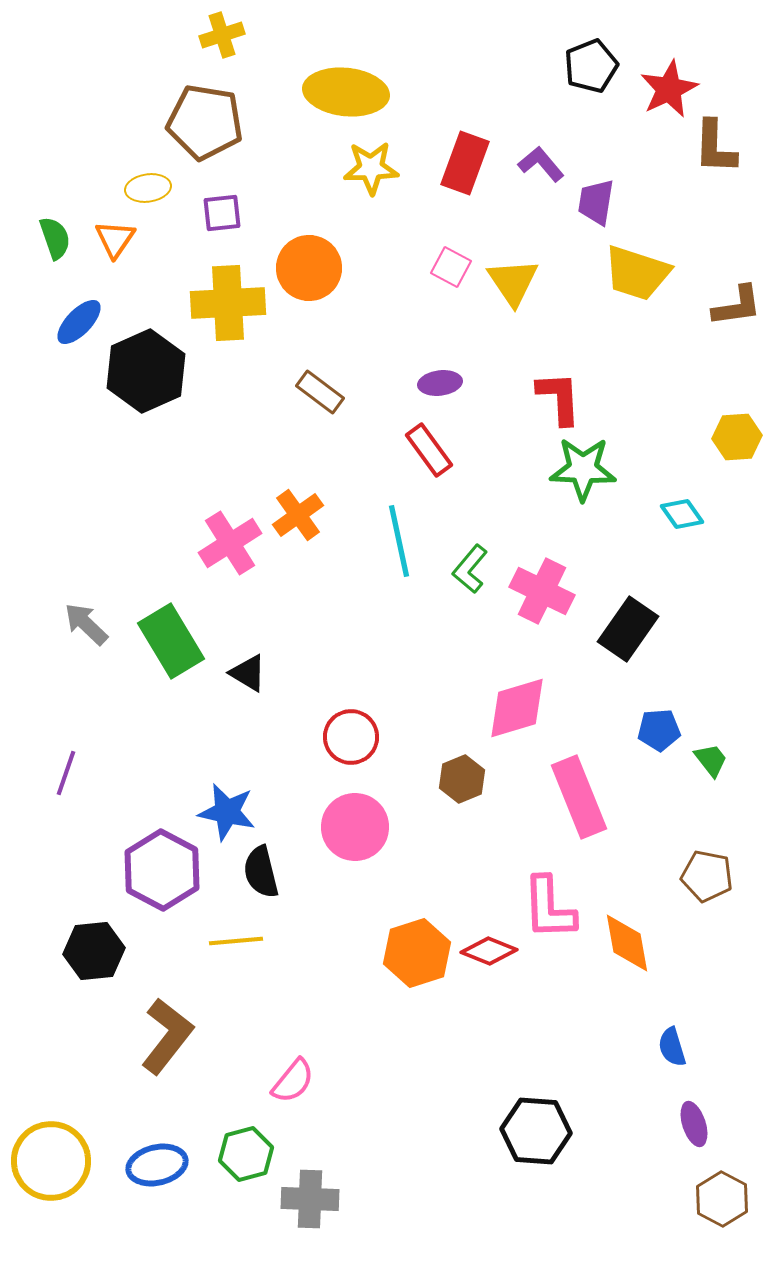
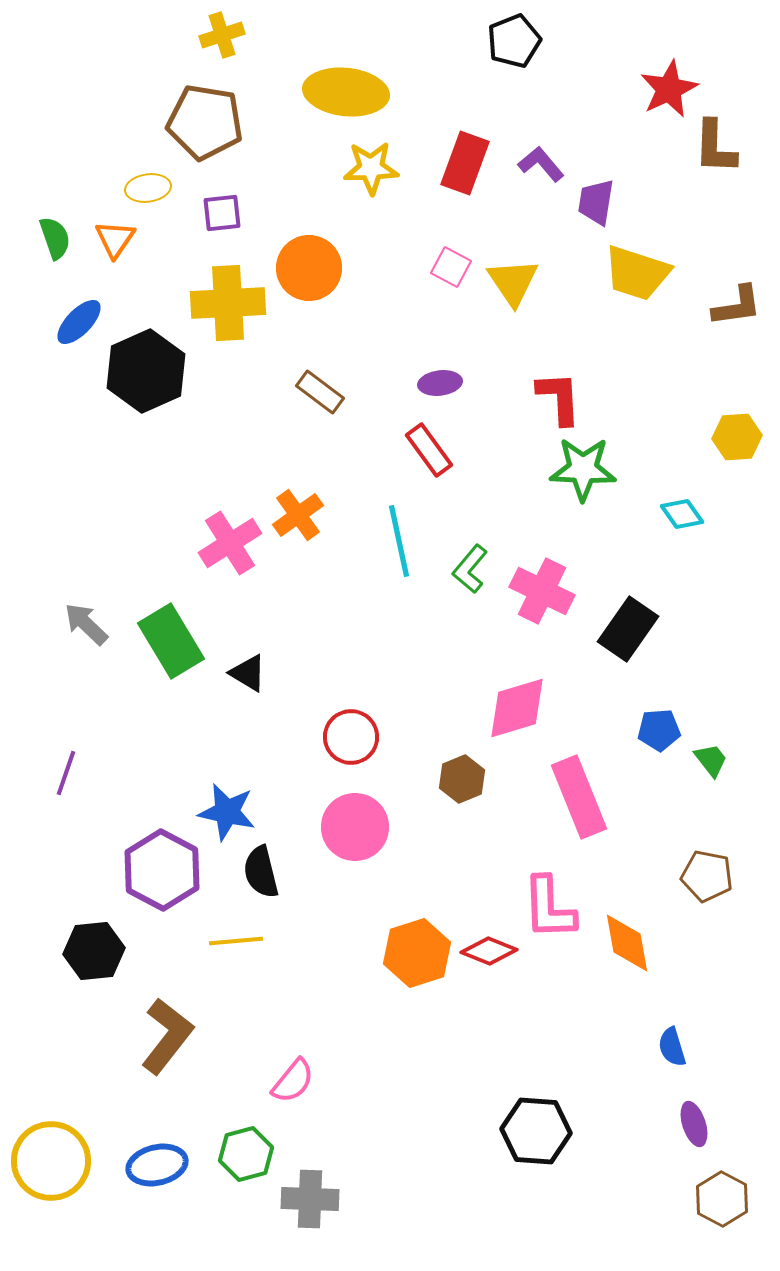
black pentagon at (591, 66): moved 77 px left, 25 px up
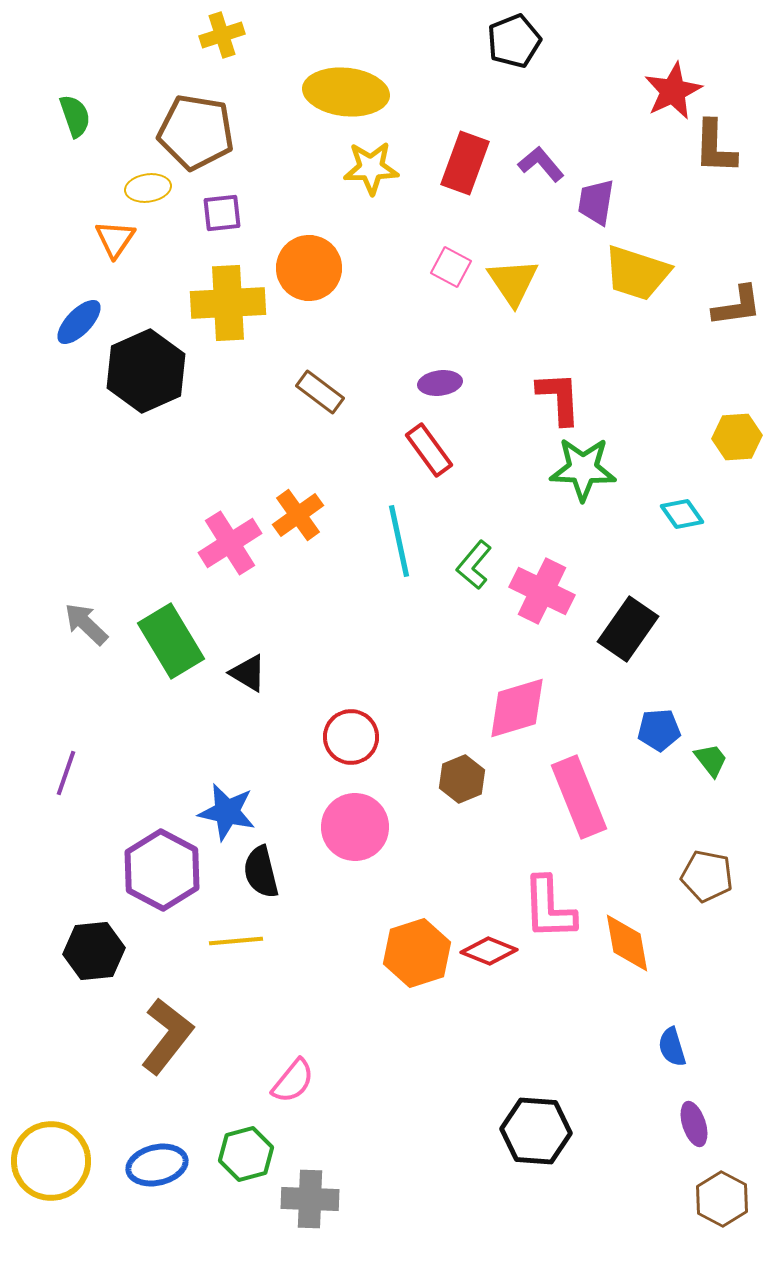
red star at (669, 89): moved 4 px right, 2 px down
brown pentagon at (205, 122): moved 9 px left, 10 px down
green semicircle at (55, 238): moved 20 px right, 122 px up
green L-shape at (470, 569): moved 4 px right, 4 px up
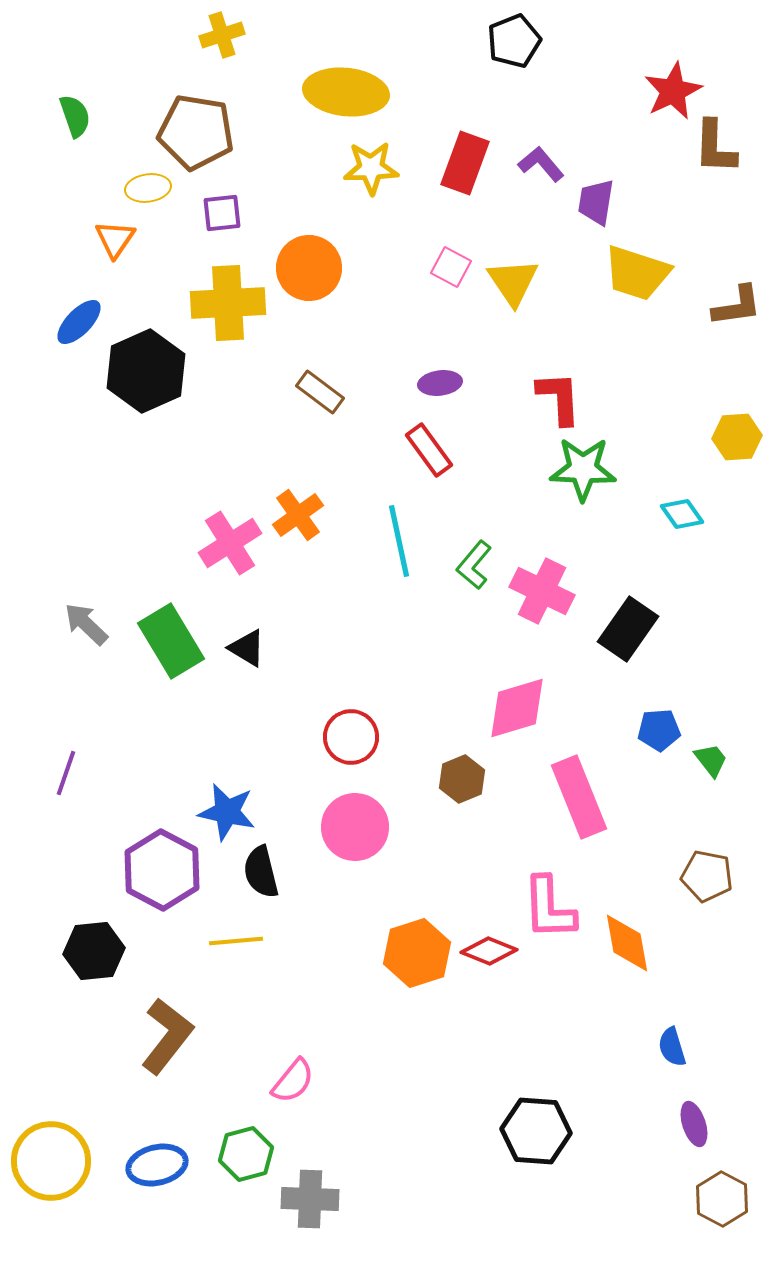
black triangle at (248, 673): moved 1 px left, 25 px up
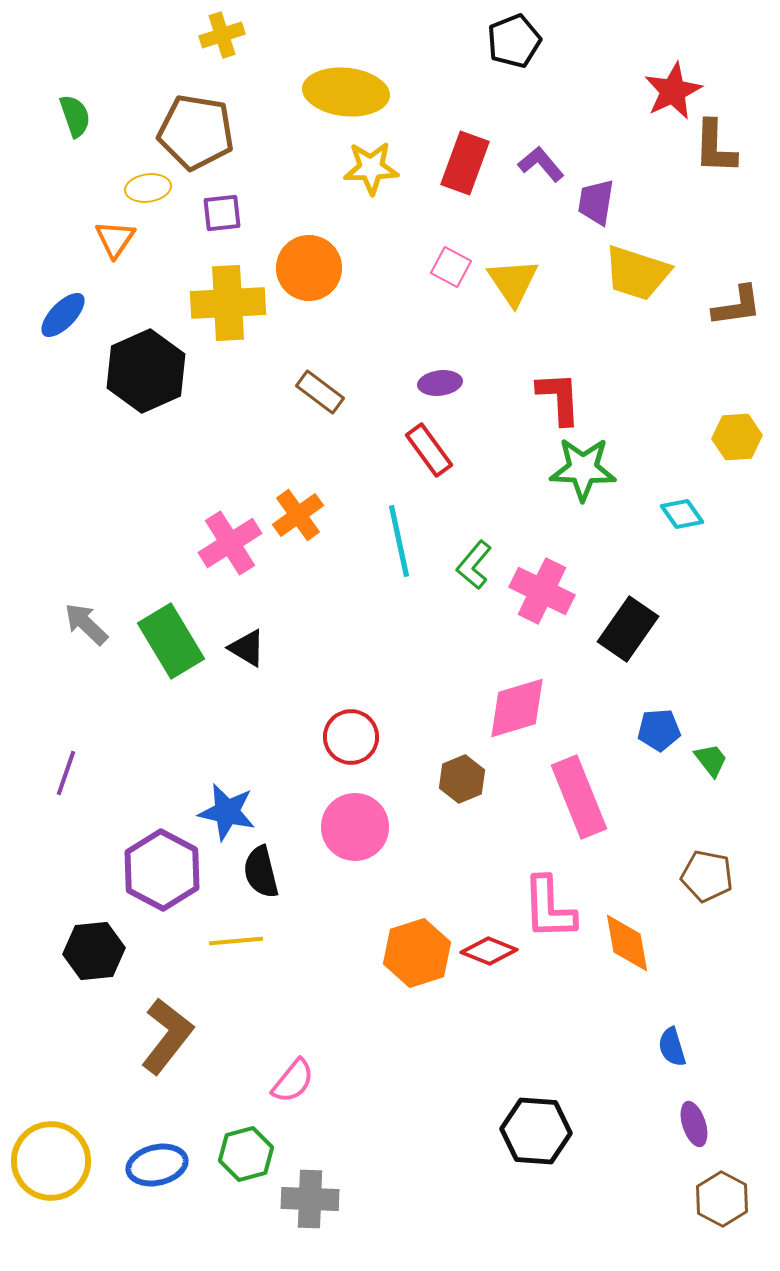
blue ellipse at (79, 322): moved 16 px left, 7 px up
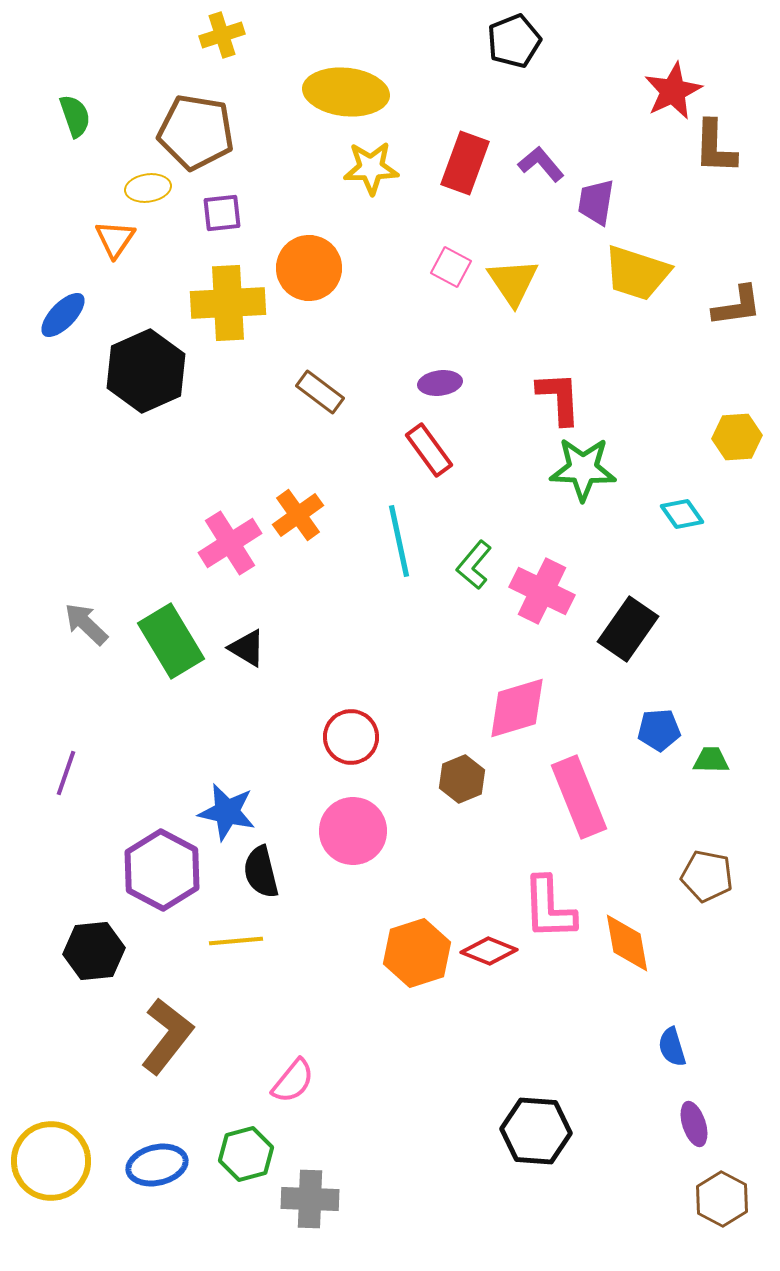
green trapezoid at (711, 760): rotated 51 degrees counterclockwise
pink circle at (355, 827): moved 2 px left, 4 px down
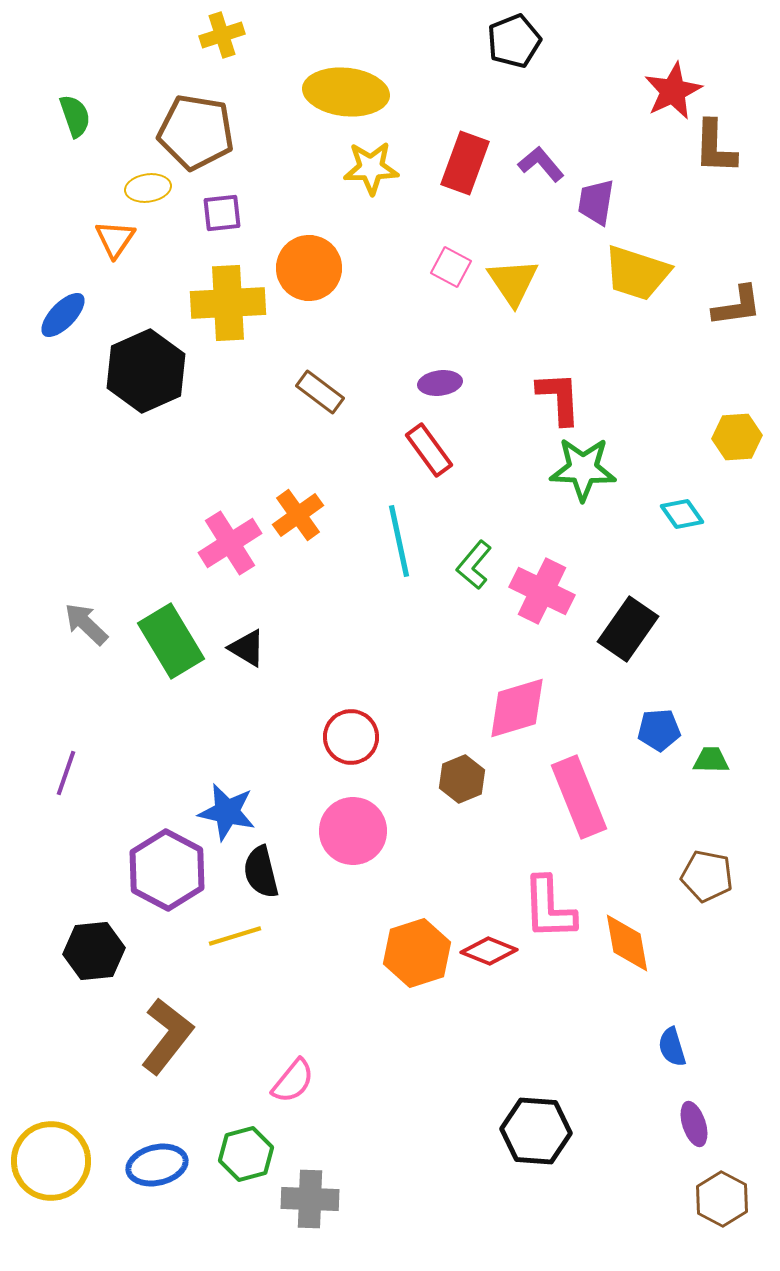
purple hexagon at (162, 870): moved 5 px right
yellow line at (236, 941): moved 1 px left, 5 px up; rotated 12 degrees counterclockwise
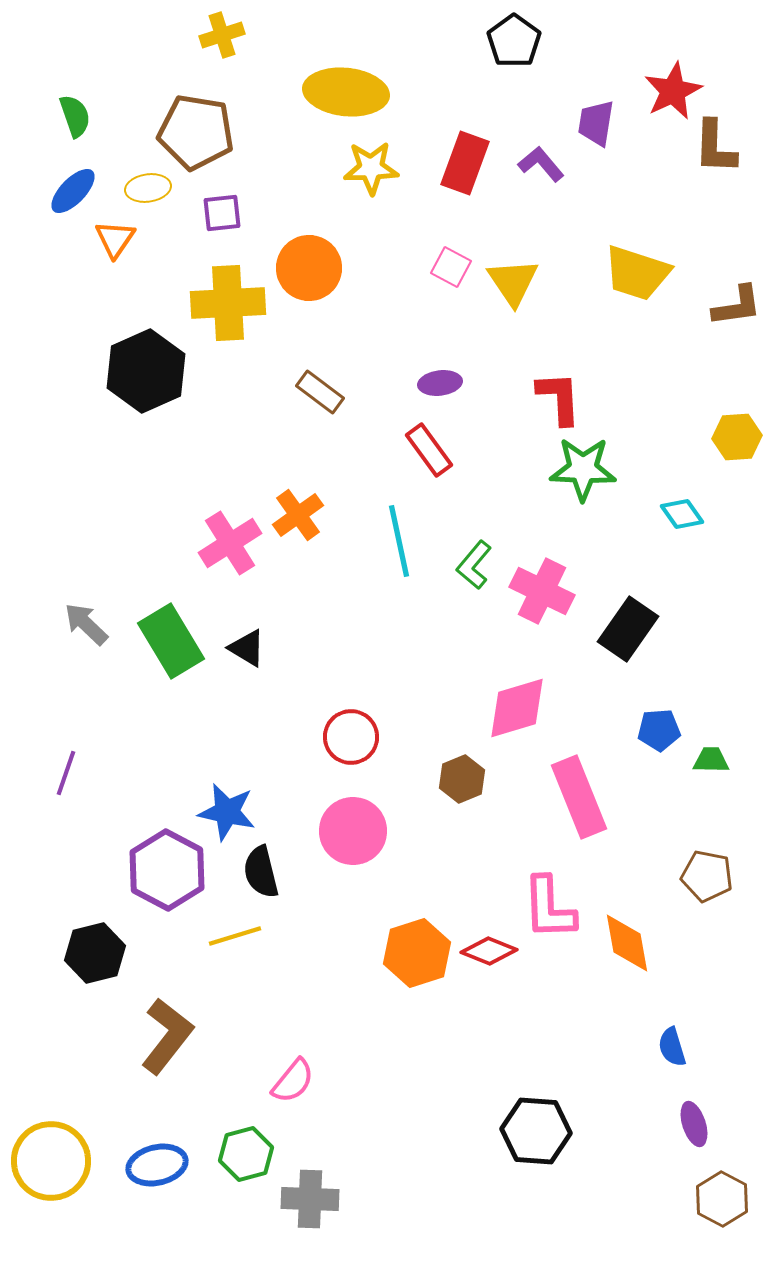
black pentagon at (514, 41): rotated 14 degrees counterclockwise
purple trapezoid at (596, 202): moved 79 px up
blue ellipse at (63, 315): moved 10 px right, 124 px up
black hexagon at (94, 951): moved 1 px right, 2 px down; rotated 8 degrees counterclockwise
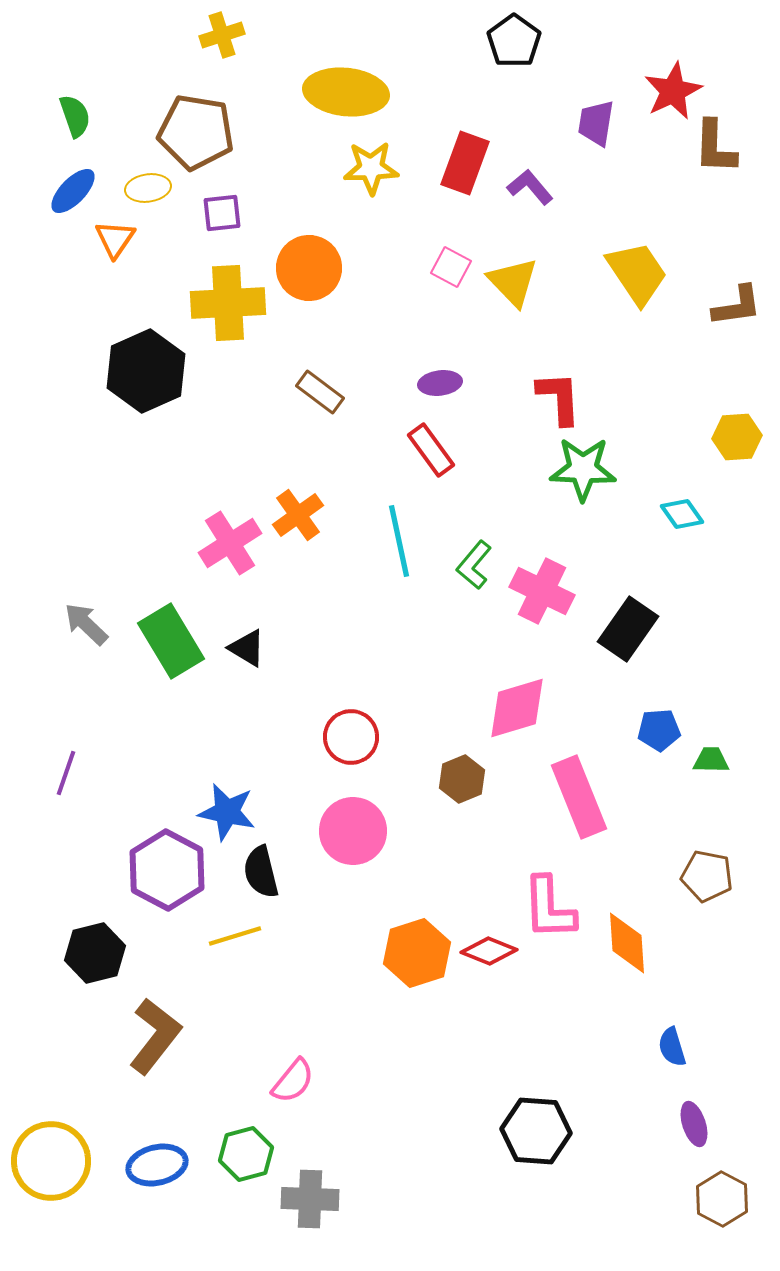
purple L-shape at (541, 164): moved 11 px left, 23 px down
yellow trapezoid at (637, 273): rotated 142 degrees counterclockwise
yellow triangle at (513, 282): rotated 10 degrees counterclockwise
red rectangle at (429, 450): moved 2 px right
orange diamond at (627, 943): rotated 6 degrees clockwise
brown L-shape at (167, 1036): moved 12 px left
